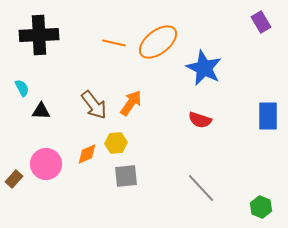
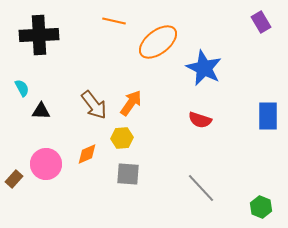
orange line: moved 22 px up
yellow hexagon: moved 6 px right, 5 px up
gray square: moved 2 px right, 2 px up; rotated 10 degrees clockwise
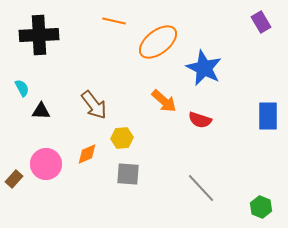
orange arrow: moved 33 px right, 2 px up; rotated 96 degrees clockwise
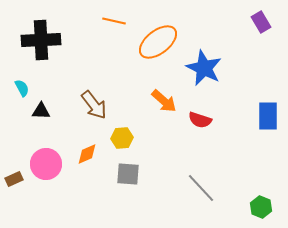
black cross: moved 2 px right, 5 px down
brown rectangle: rotated 24 degrees clockwise
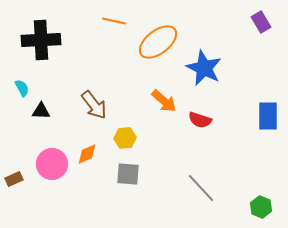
yellow hexagon: moved 3 px right
pink circle: moved 6 px right
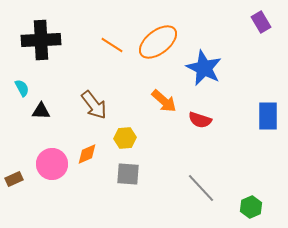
orange line: moved 2 px left, 24 px down; rotated 20 degrees clockwise
green hexagon: moved 10 px left; rotated 15 degrees clockwise
